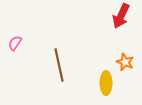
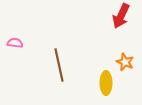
pink semicircle: rotated 63 degrees clockwise
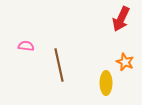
red arrow: moved 3 px down
pink semicircle: moved 11 px right, 3 px down
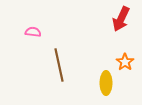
pink semicircle: moved 7 px right, 14 px up
orange star: rotated 12 degrees clockwise
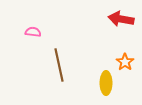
red arrow: rotated 75 degrees clockwise
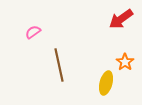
red arrow: rotated 45 degrees counterclockwise
pink semicircle: rotated 42 degrees counterclockwise
yellow ellipse: rotated 15 degrees clockwise
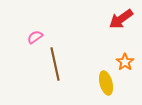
pink semicircle: moved 2 px right, 5 px down
brown line: moved 4 px left, 1 px up
yellow ellipse: rotated 30 degrees counterclockwise
